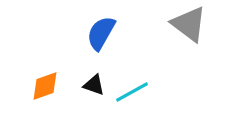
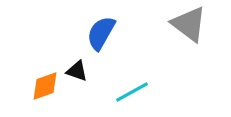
black triangle: moved 17 px left, 14 px up
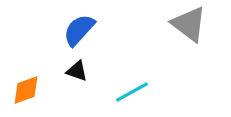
blue semicircle: moved 22 px left, 3 px up; rotated 12 degrees clockwise
orange diamond: moved 19 px left, 4 px down
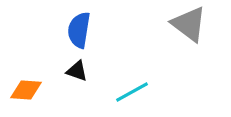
blue semicircle: rotated 33 degrees counterclockwise
orange diamond: rotated 24 degrees clockwise
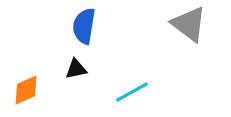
blue semicircle: moved 5 px right, 4 px up
black triangle: moved 1 px left, 2 px up; rotated 30 degrees counterclockwise
orange diamond: rotated 28 degrees counterclockwise
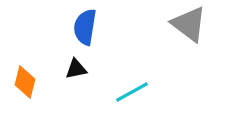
blue semicircle: moved 1 px right, 1 px down
orange diamond: moved 1 px left, 8 px up; rotated 52 degrees counterclockwise
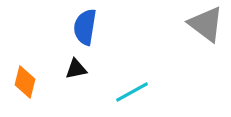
gray triangle: moved 17 px right
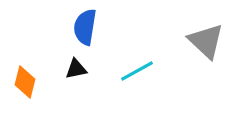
gray triangle: moved 17 px down; rotated 6 degrees clockwise
cyan line: moved 5 px right, 21 px up
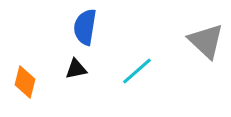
cyan line: rotated 12 degrees counterclockwise
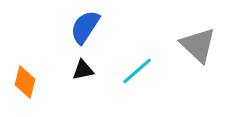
blue semicircle: rotated 24 degrees clockwise
gray triangle: moved 8 px left, 4 px down
black triangle: moved 7 px right, 1 px down
